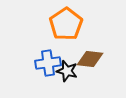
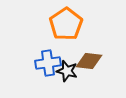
brown diamond: moved 1 px left, 2 px down
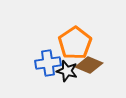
orange pentagon: moved 9 px right, 19 px down
brown diamond: moved 4 px down; rotated 16 degrees clockwise
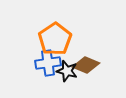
orange pentagon: moved 20 px left, 4 px up
brown diamond: moved 3 px left
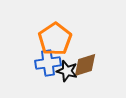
brown diamond: moved 1 px left; rotated 40 degrees counterclockwise
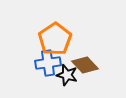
brown diamond: rotated 64 degrees clockwise
black star: moved 4 px down
